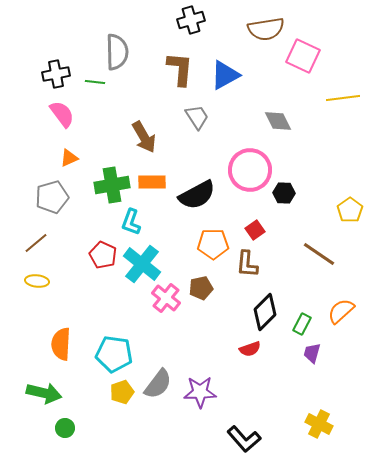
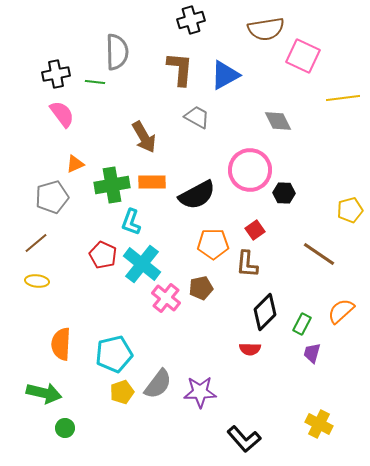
gray trapezoid at (197, 117): rotated 28 degrees counterclockwise
orange triangle at (69, 158): moved 6 px right, 6 px down
yellow pentagon at (350, 210): rotated 20 degrees clockwise
red semicircle at (250, 349): rotated 20 degrees clockwise
cyan pentagon at (114, 354): rotated 21 degrees counterclockwise
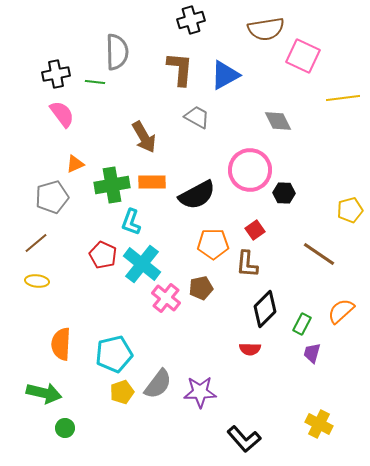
black diamond at (265, 312): moved 3 px up
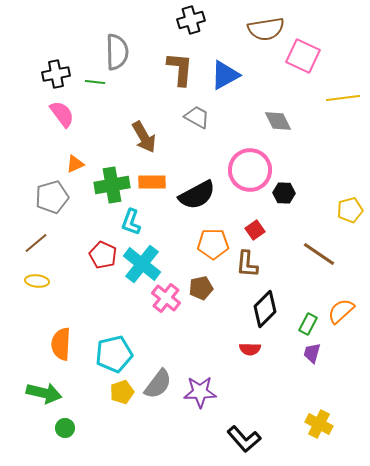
green rectangle at (302, 324): moved 6 px right
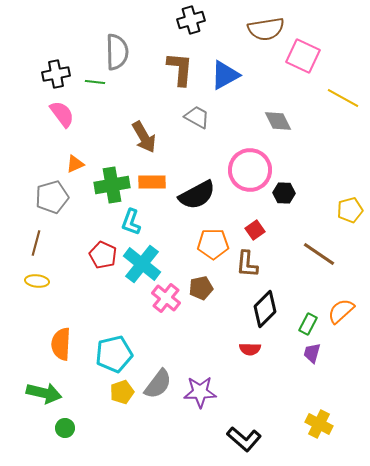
yellow line at (343, 98): rotated 36 degrees clockwise
brown line at (36, 243): rotated 35 degrees counterclockwise
black L-shape at (244, 439): rotated 8 degrees counterclockwise
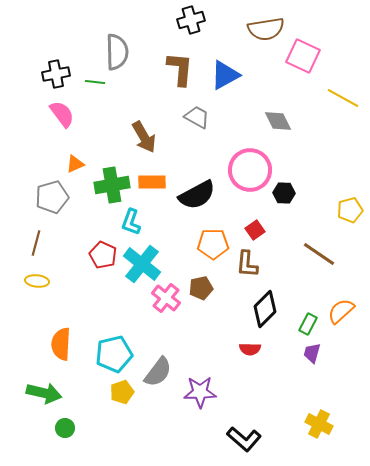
gray semicircle at (158, 384): moved 12 px up
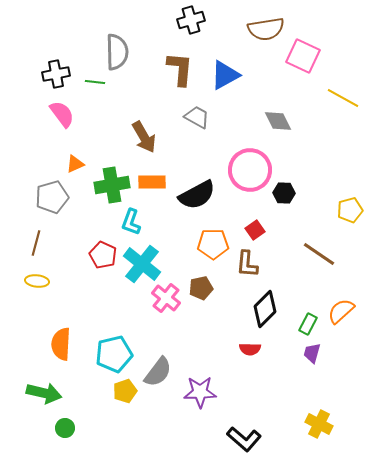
yellow pentagon at (122, 392): moved 3 px right, 1 px up
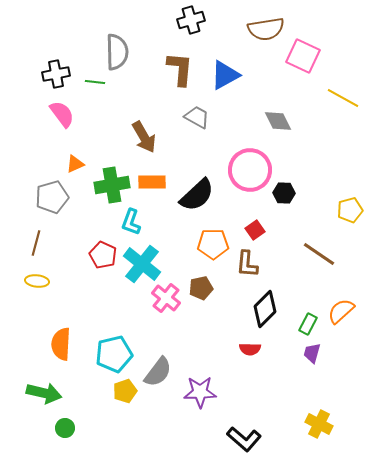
black semicircle at (197, 195): rotated 15 degrees counterclockwise
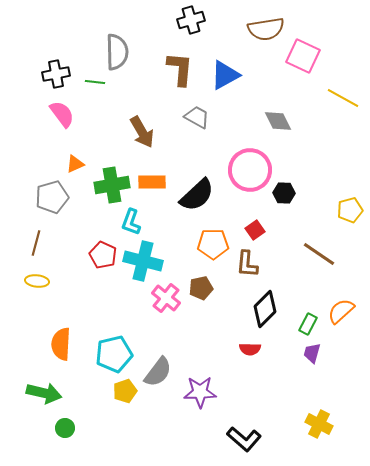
brown arrow at (144, 137): moved 2 px left, 5 px up
cyan cross at (142, 264): moved 1 px right, 3 px up; rotated 24 degrees counterclockwise
